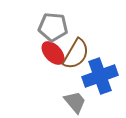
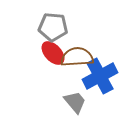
brown semicircle: moved 1 px right, 3 px down; rotated 124 degrees counterclockwise
blue cross: rotated 8 degrees counterclockwise
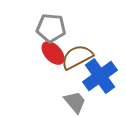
gray pentagon: moved 2 px left, 1 px down
brown semicircle: rotated 24 degrees counterclockwise
blue cross: rotated 8 degrees counterclockwise
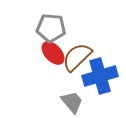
brown semicircle: rotated 16 degrees counterclockwise
blue cross: rotated 20 degrees clockwise
gray trapezoid: moved 3 px left
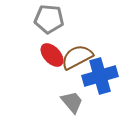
gray pentagon: moved 2 px left, 9 px up
red ellipse: moved 1 px left, 2 px down
brown semicircle: rotated 16 degrees clockwise
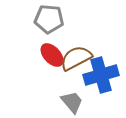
brown semicircle: moved 1 px left, 1 px down
blue cross: moved 1 px right, 1 px up
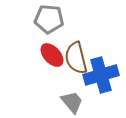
brown semicircle: rotated 76 degrees counterclockwise
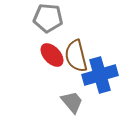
gray pentagon: moved 1 px left, 1 px up
brown semicircle: moved 2 px up
blue cross: moved 1 px left
